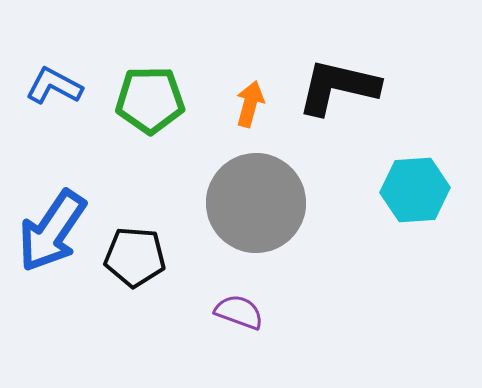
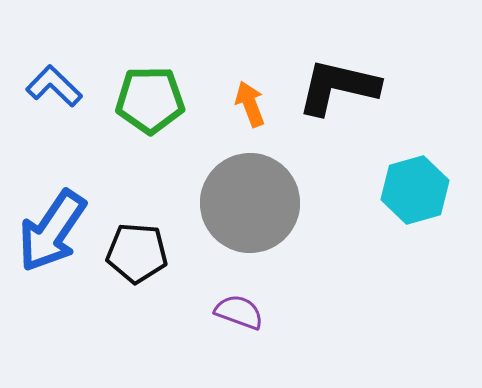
blue L-shape: rotated 16 degrees clockwise
orange arrow: rotated 36 degrees counterclockwise
cyan hexagon: rotated 12 degrees counterclockwise
gray circle: moved 6 px left
black pentagon: moved 2 px right, 4 px up
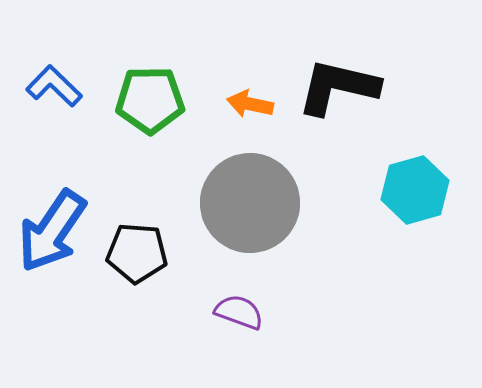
orange arrow: rotated 57 degrees counterclockwise
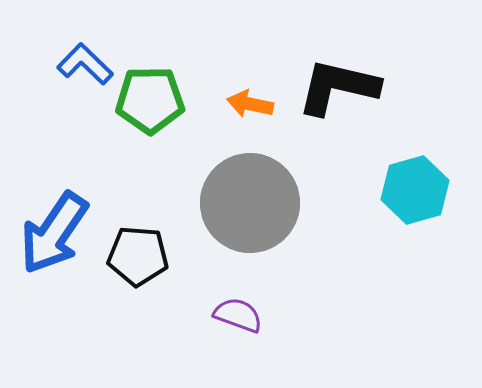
blue L-shape: moved 31 px right, 22 px up
blue arrow: moved 2 px right, 2 px down
black pentagon: moved 1 px right, 3 px down
purple semicircle: moved 1 px left, 3 px down
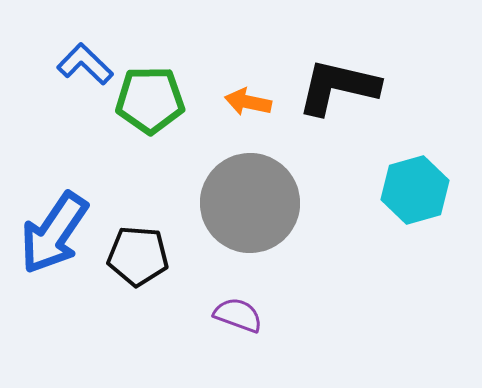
orange arrow: moved 2 px left, 2 px up
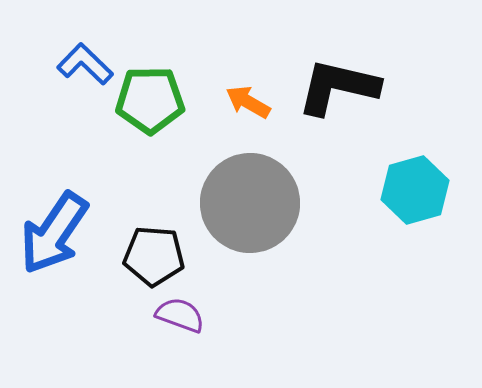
orange arrow: rotated 18 degrees clockwise
black pentagon: moved 16 px right
purple semicircle: moved 58 px left
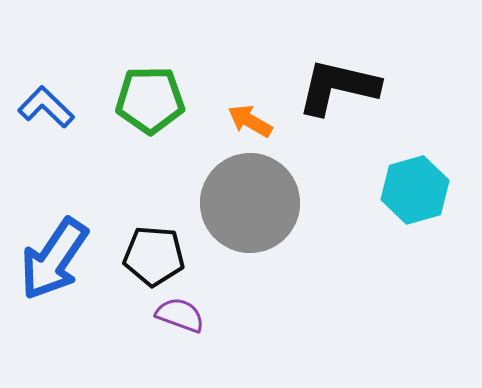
blue L-shape: moved 39 px left, 43 px down
orange arrow: moved 2 px right, 19 px down
blue arrow: moved 26 px down
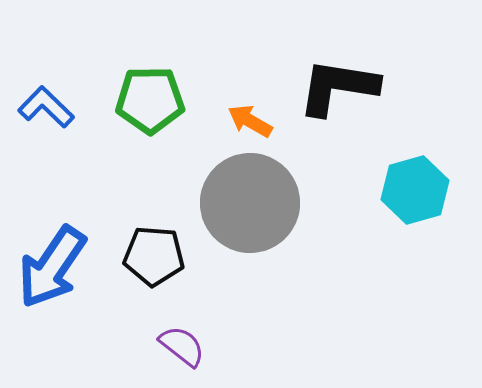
black L-shape: rotated 4 degrees counterclockwise
blue arrow: moved 2 px left, 8 px down
purple semicircle: moved 2 px right, 31 px down; rotated 18 degrees clockwise
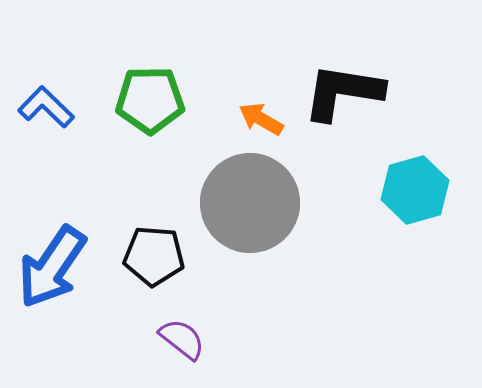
black L-shape: moved 5 px right, 5 px down
orange arrow: moved 11 px right, 2 px up
purple semicircle: moved 7 px up
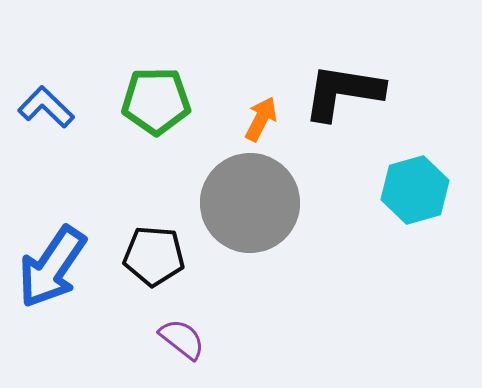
green pentagon: moved 6 px right, 1 px down
orange arrow: rotated 87 degrees clockwise
